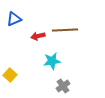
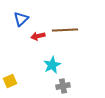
blue triangle: moved 7 px right; rotated 21 degrees counterclockwise
cyan star: moved 4 px down; rotated 18 degrees counterclockwise
yellow square: moved 6 px down; rotated 24 degrees clockwise
gray cross: rotated 24 degrees clockwise
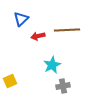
brown line: moved 2 px right
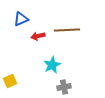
blue triangle: rotated 21 degrees clockwise
gray cross: moved 1 px right, 1 px down
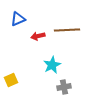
blue triangle: moved 3 px left
yellow square: moved 1 px right, 1 px up
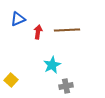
red arrow: moved 4 px up; rotated 112 degrees clockwise
yellow square: rotated 24 degrees counterclockwise
gray cross: moved 2 px right, 1 px up
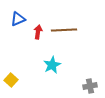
brown line: moved 3 px left
gray cross: moved 24 px right
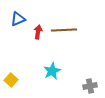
cyan star: moved 6 px down
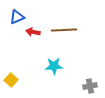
blue triangle: moved 1 px left, 2 px up
red arrow: moved 5 px left; rotated 88 degrees counterclockwise
cyan star: moved 2 px right, 5 px up; rotated 24 degrees clockwise
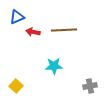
yellow square: moved 5 px right, 6 px down
